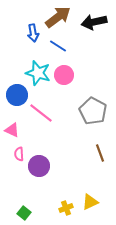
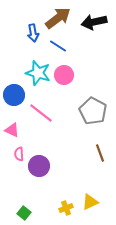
brown arrow: moved 1 px down
blue circle: moved 3 px left
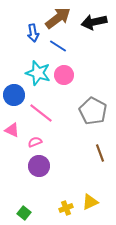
pink semicircle: moved 16 px right, 12 px up; rotated 72 degrees clockwise
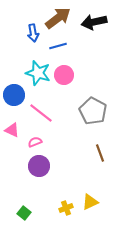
blue line: rotated 48 degrees counterclockwise
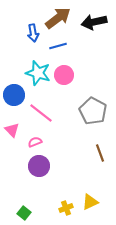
pink triangle: rotated 21 degrees clockwise
